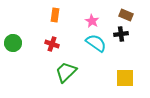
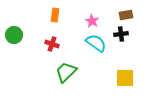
brown rectangle: rotated 32 degrees counterclockwise
green circle: moved 1 px right, 8 px up
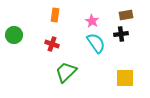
cyan semicircle: rotated 20 degrees clockwise
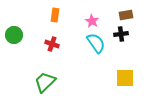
green trapezoid: moved 21 px left, 10 px down
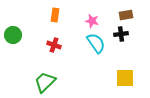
pink star: rotated 16 degrees counterclockwise
green circle: moved 1 px left
red cross: moved 2 px right, 1 px down
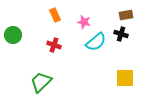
orange rectangle: rotated 32 degrees counterclockwise
pink star: moved 8 px left, 1 px down
black cross: rotated 24 degrees clockwise
cyan semicircle: moved 1 px up; rotated 85 degrees clockwise
green trapezoid: moved 4 px left
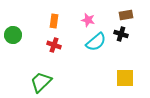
orange rectangle: moved 1 px left, 6 px down; rotated 32 degrees clockwise
pink star: moved 4 px right, 2 px up
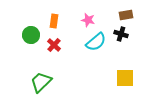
green circle: moved 18 px right
red cross: rotated 24 degrees clockwise
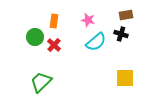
green circle: moved 4 px right, 2 px down
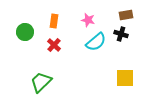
green circle: moved 10 px left, 5 px up
